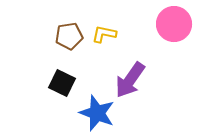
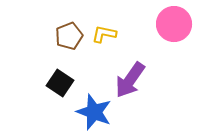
brown pentagon: rotated 12 degrees counterclockwise
black square: moved 2 px left; rotated 8 degrees clockwise
blue star: moved 3 px left, 1 px up
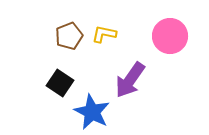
pink circle: moved 4 px left, 12 px down
blue star: moved 2 px left; rotated 6 degrees clockwise
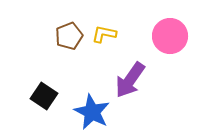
black square: moved 16 px left, 13 px down
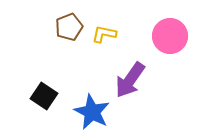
brown pentagon: moved 9 px up
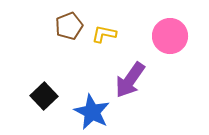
brown pentagon: moved 1 px up
black square: rotated 12 degrees clockwise
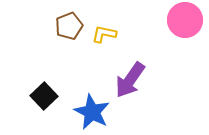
pink circle: moved 15 px right, 16 px up
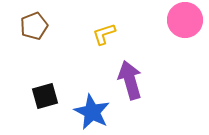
brown pentagon: moved 35 px left
yellow L-shape: rotated 30 degrees counterclockwise
purple arrow: rotated 129 degrees clockwise
black square: moved 1 px right; rotated 28 degrees clockwise
